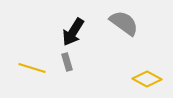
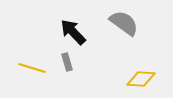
black arrow: rotated 104 degrees clockwise
yellow diamond: moved 6 px left; rotated 24 degrees counterclockwise
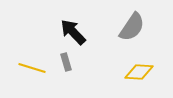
gray semicircle: moved 8 px right, 4 px down; rotated 88 degrees clockwise
gray rectangle: moved 1 px left
yellow diamond: moved 2 px left, 7 px up
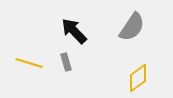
black arrow: moved 1 px right, 1 px up
yellow line: moved 3 px left, 5 px up
yellow diamond: moved 1 px left, 6 px down; rotated 40 degrees counterclockwise
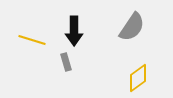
black arrow: rotated 136 degrees counterclockwise
yellow line: moved 3 px right, 23 px up
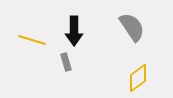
gray semicircle: rotated 68 degrees counterclockwise
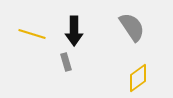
yellow line: moved 6 px up
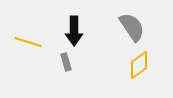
yellow line: moved 4 px left, 8 px down
yellow diamond: moved 1 px right, 13 px up
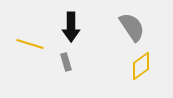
black arrow: moved 3 px left, 4 px up
yellow line: moved 2 px right, 2 px down
yellow diamond: moved 2 px right, 1 px down
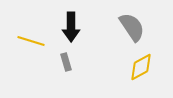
yellow line: moved 1 px right, 3 px up
yellow diamond: moved 1 px down; rotated 8 degrees clockwise
